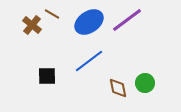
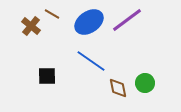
brown cross: moved 1 px left, 1 px down
blue line: moved 2 px right; rotated 72 degrees clockwise
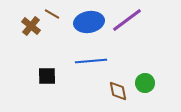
blue ellipse: rotated 24 degrees clockwise
blue line: rotated 40 degrees counterclockwise
brown diamond: moved 3 px down
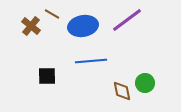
blue ellipse: moved 6 px left, 4 px down
brown diamond: moved 4 px right
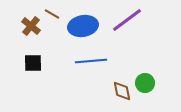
black square: moved 14 px left, 13 px up
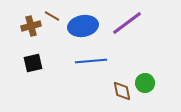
brown line: moved 2 px down
purple line: moved 3 px down
brown cross: rotated 36 degrees clockwise
black square: rotated 12 degrees counterclockwise
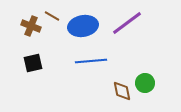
brown cross: rotated 36 degrees clockwise
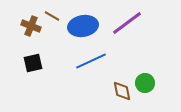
blue line: rotated 20 degrees counterclockwise
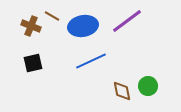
purple line: moved 2 px up
green circle: moved 3 px right, 3 px down
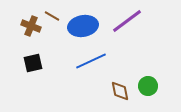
brown diamond: moved 2 px left
